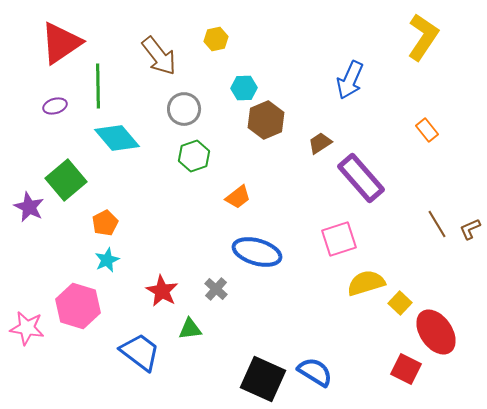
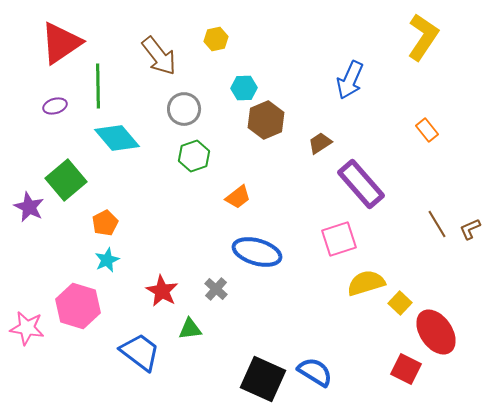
purple rectangle: moved 6 px down
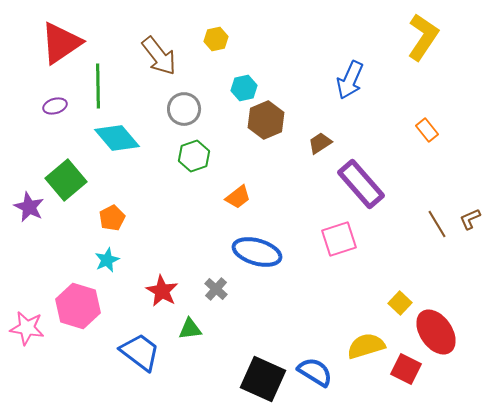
cyan hexagon: rotated 10 degrees counterclockwise
orange pentagon: moved 7 px right, 5 px up
brown L-shape: moved 10 px up
yellow semicircle: moved 63 px down
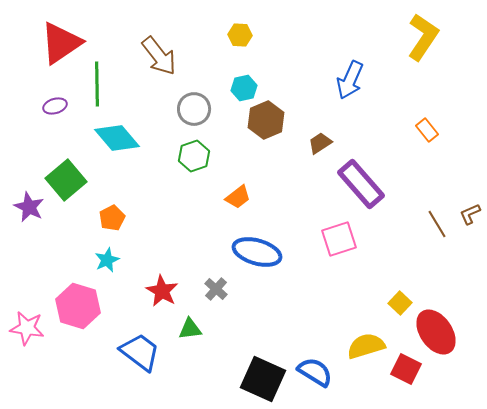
yellow hexagon: moved 24 px right, 4 px up; rotated 15 degrees clockwise
green line: moved 1 px left, 2 px up
gray circle: moved 10 px right
brown L-shape: moved 5 px up
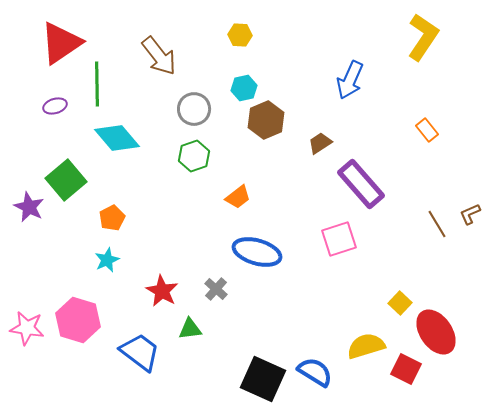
pink hexagon: moved 14 px down
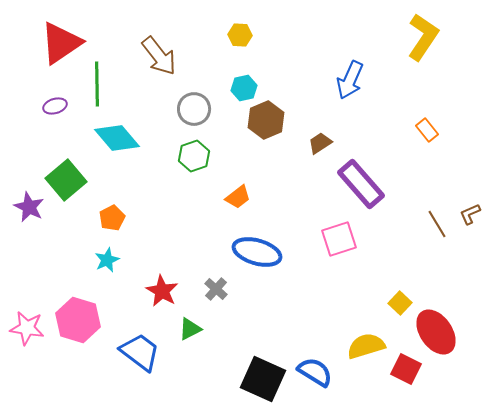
green triangle: rotated 20 degrees counterclockwise
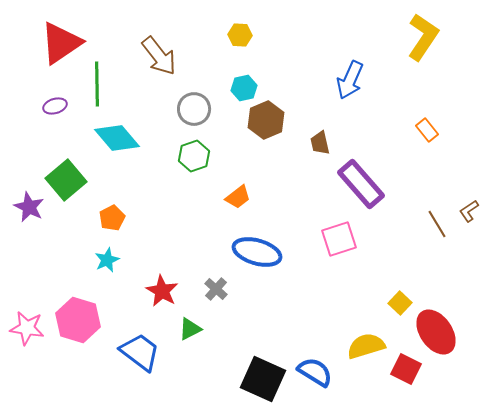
brown trapezoid: rotated 70 degrees counterclockwise
brown L-shape: moved 1 px left, 3 px up; rotated 10 degrees counterclockwise
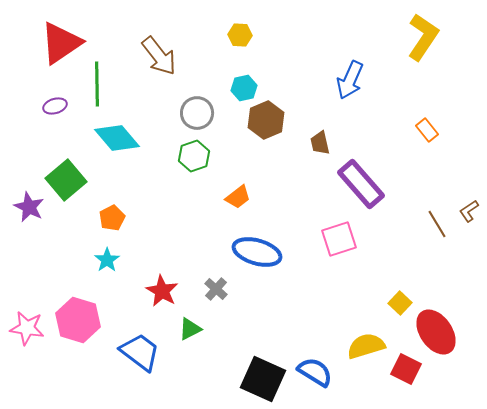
gray circle: moved 3 px right, 4 px down
cyan star: rotated 10 degrees counterclockwise
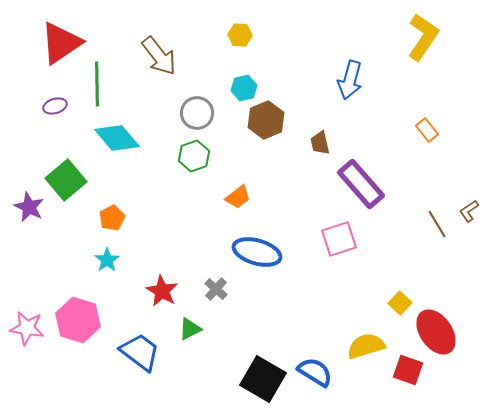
blue arrow: rotated 9 degrees counterclockwise
red square: moved 2 px right, 1 px down; rotated 8 degrees counterclockwise
black square: rotated 6 degrees clockwise
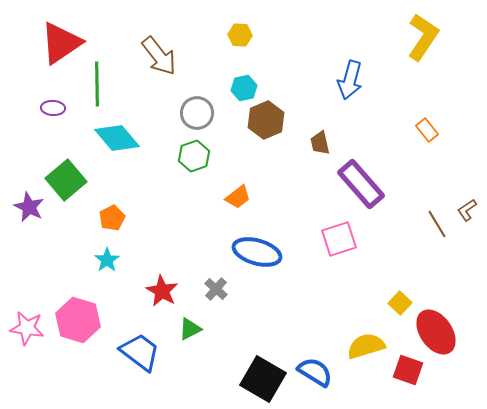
purple ellipse: moved 2 px left, 2 px down; rotated 20 degrees clockwise
brown L-shape: moved 2 px left, 1 px up
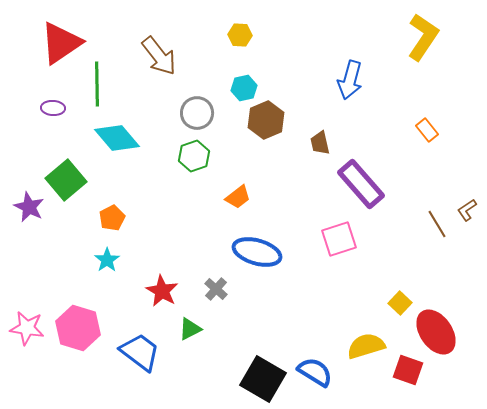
pink hexagon: moved 8 px down
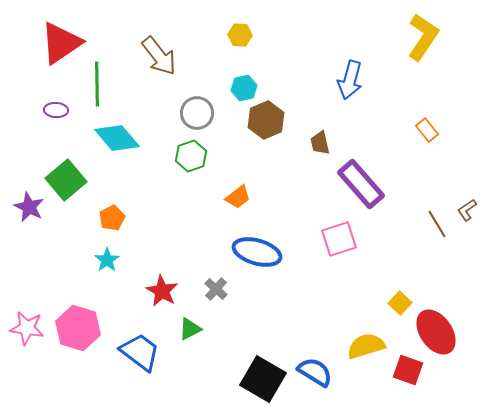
purple ellipse: moved 3 px right, 2 px down
green hexagon: moved 3 px left
